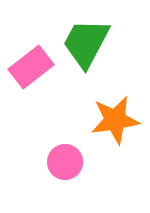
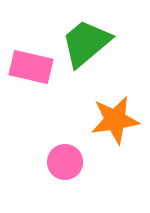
green trapezoid: rotated 22 degrees clockwise
pink rectangle: rotated 51 degrees clockwise
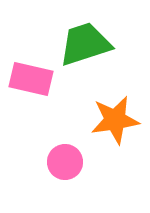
green trapezoid: moved 1 px left, 1 px down; rotated 22 degrees clockwise
pink rectangle: moved 12 px down
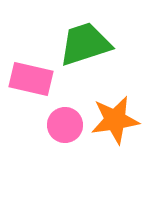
pink circle: moved 37 px up
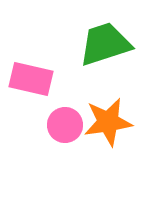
green trapezoid: moved 20 px right
orange star: moved 7 px left, 2 px down
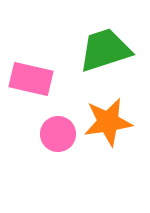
green trapezoid: moved 6 px down
pink circle: moved 7 px left, 9 px down
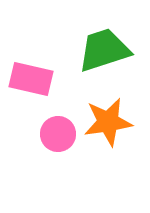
green trapezoid: moved 1 px left
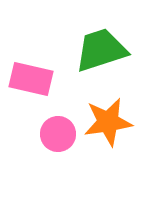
green trapezoid: moved 3 px left
